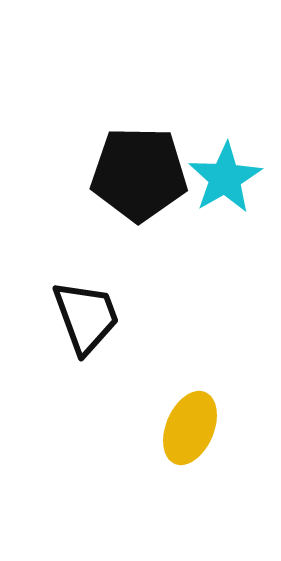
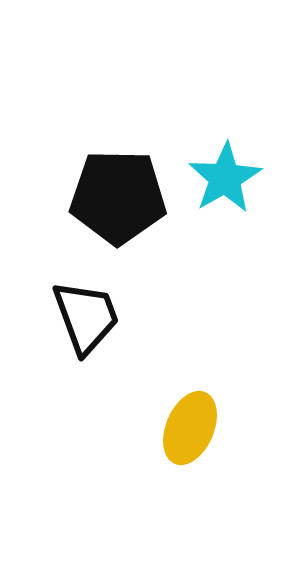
black pentagon: moved 21 px left, 23 px down
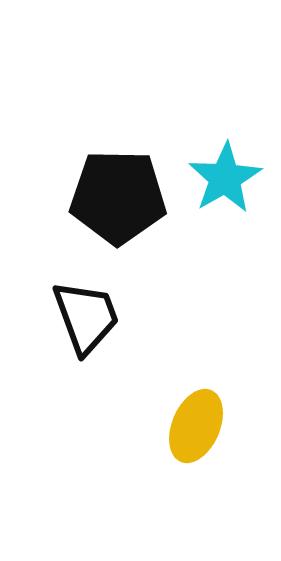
yellow ellipse: moved 6 px right, 2 px up
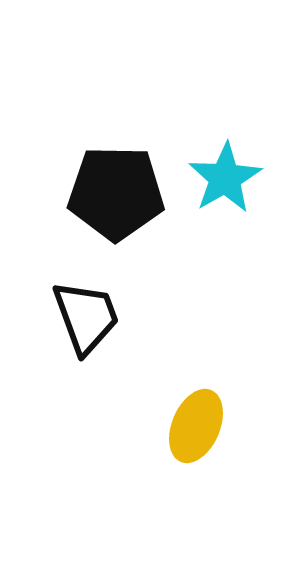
black pentagon: moved 2 px left, 4 px up
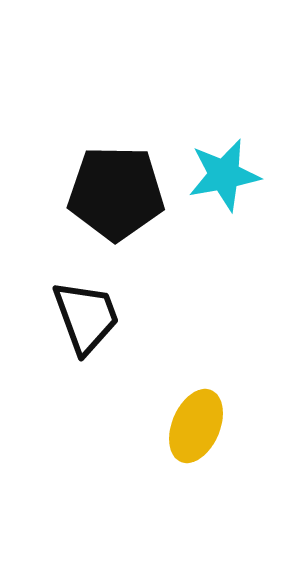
cyan star: moved 1 px left, 3 px up; rotated 20 degrees clockwise
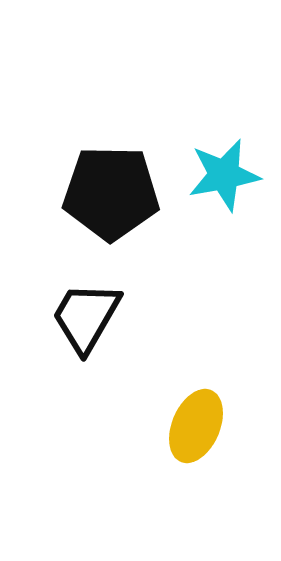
black pentagon: moved 5 px left
black trapezoid: rotated 130 degrees counterclockwise
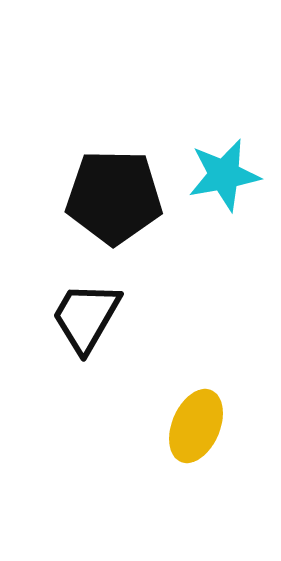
black pentagon: moved 3 px right, 4 px down
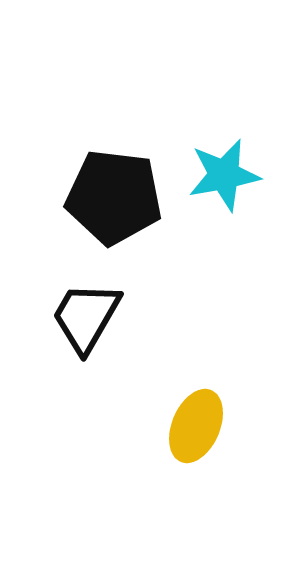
black pentagon: rotated 6 degrees clockwise
